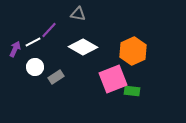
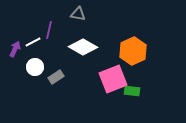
purple line: rotated 30 degrees counterclockwise
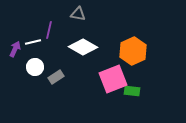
white line: rotated 14 degrees clockwise
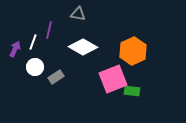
white line: rotated 56 degrees counterclockwise
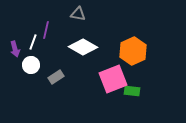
purple line: moved 3 px left
purple arrow: rotated 140 degrees clockwise
white circle: moved 4 px left, 2 px up
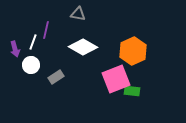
pink square: moved 3 px right
